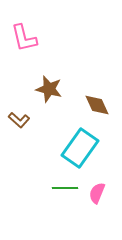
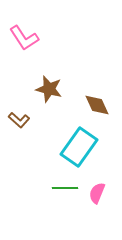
pink L-shape: rotated 20 degrees counterclockwise
cyan rectangle: moved 1 px left, 1 px up
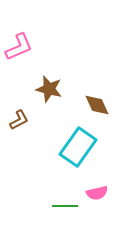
pink L-shape: moved 5 px left, 9 px down; rotated 80 degrees counterclockwise
brown L-shape: rotated 70 degrees counterclockwise
cyan rectangle: moved 1 px left
green line: moved 18 px down
pink semicircle: rotated 125 degrees counterclockwise
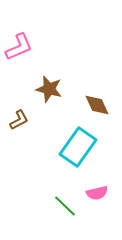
green line: rotated 45 degrees clockwise
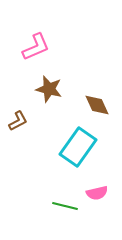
pink L-shape: moved 17 px right
brown L-shape: moved 1 px left, 1 px down
green line: rotated 30 degrees counterclockwise
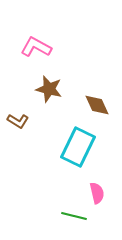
pink L-shape: rotated 128 degrees counterclockwise
brown L-shape: rotated 60 degrees clockwise
cyan rectangle: rotated 9 degrees counterclockwise
pink semicircle: rotated 90 degrees counterclockwise
green line: moved 9 px right, 10 px down
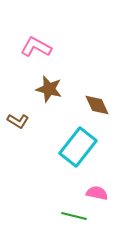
cyan rectangle: rotated 12 degrees clockwise
pink semicircle: rotated 65 degrees counterclockwise
